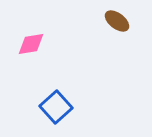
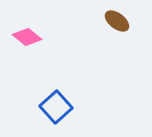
pink diamond: moved 4 px left, 7 px up; rotated 48 degrees clockwise
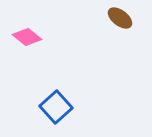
brown ellipse: moved 3 px right, 3 px up
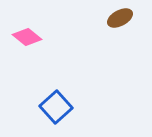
brown ellipse: rotated 65 degrees counterclockwise
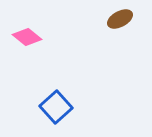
brown ellipse: moved 1 px down
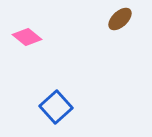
brown ellipse: rotated 15 degrees counterclockwise
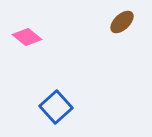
brown ellipse: moved 2 px right, 3 px down
